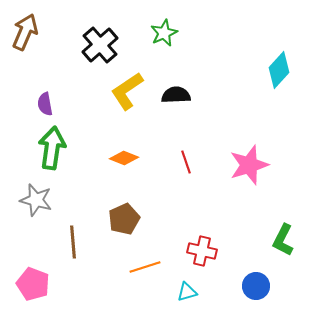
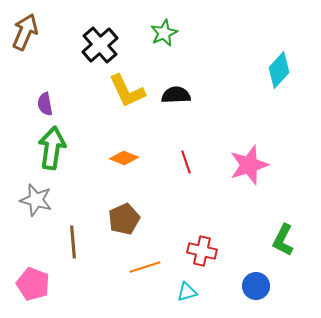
yellow L-shape: rotated 81 degrees counterclockwise
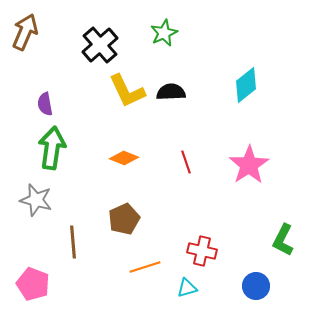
cyan diamond: moved 33 px left, 15 px down; rotated 9 degrees clockwise
black semicircle: moved 5 px left, 3 px up
pink star: rotated 15 degrees counterclockwise
cyan triangle: moved 4 px up
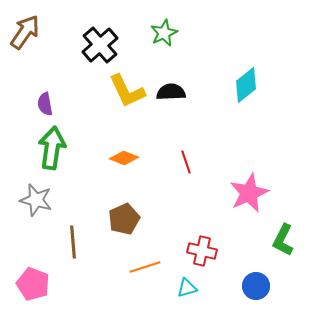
brown arrow: rotated 12 degrees clockwise
pink star: moved 28 px down; rotated 9 degrees clockwise
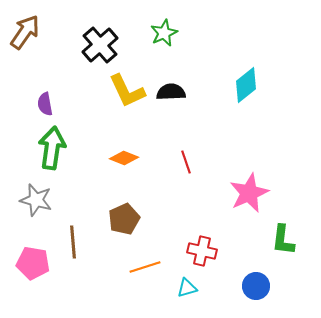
green L-shape: rotated 20 degrees counterclockwise
pink pentagon: moved 21 px up; rotated 12 degrees counterclockwise
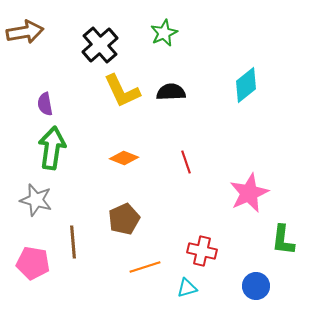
brown arrow: rotated 45 degrees clockwise
yellow L-shape: moved 5 px left
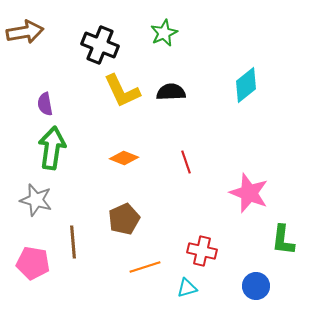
black cross: rotated 27 degrees counterclockwise
pink star: rotated 27 degrees counterclockwise
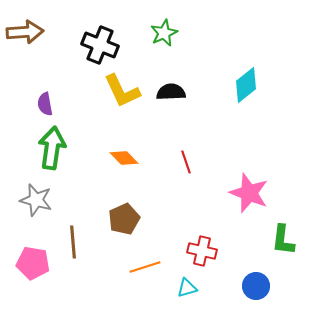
brown arrow: rotated 6 degrees clockwise
orange diamond: rotated 24 degrees clockwise
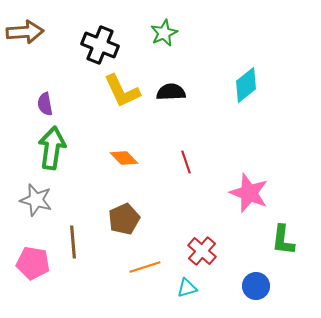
red cross: rotated 28 degrees clockwise
